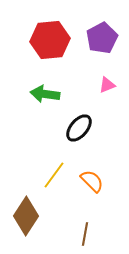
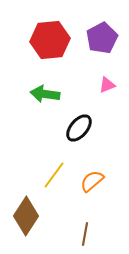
orange semicircle: rotated 85 degrees counterclockwise
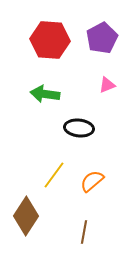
red hexagon: rotated 9 degrees clockwise
black ellipse: rotated 56 degrees clockwise
brown line: moved 1 px left, 2 px up
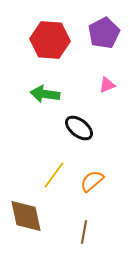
purple pentagon: moved 2 px right, 5 px up
black ellipse: rotated 32 degrees clockwise
brown diamond: rotated 45 degrees counterclockwise
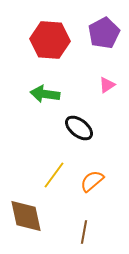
pink triangle: rotated 12 degrees counterclockwise
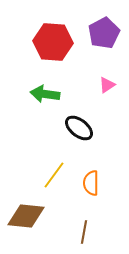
red hexagon: moved 3 px right, 2 px down
orange semicircle: moved 1 px left, 2 px down; rotated 50 degrees counterclockwise
brown diamond: rotated 72 degrees counterclockwise
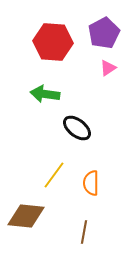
pink triangle: moved 1 px right, 17 px up
black ellipse: moved 2 px left
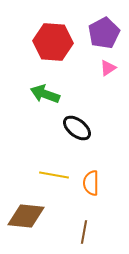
green arrow: rotated 12 degrees clockwise
yellow line: rotated 64 degrees clockwise
